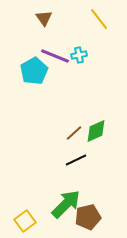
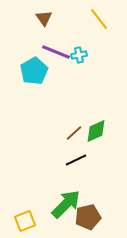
purple line: moved 1 px right, 4 px up
yellow square: rotated 15 degrees clockwise
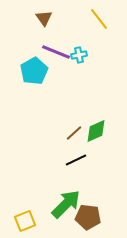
brown pentagon: rotated 20 degrees clockwise
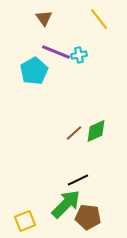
black line: moved 2 px right, 20 px down
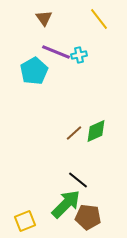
black line: rotated 65 degrees clockwise
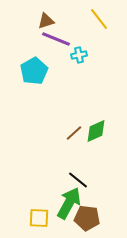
brown triangle: moved 2 px right, 3 px down; rotated 48 degrees clockwise
purple line: moved 13 px up
green arrow: moved 3 px right, 1 px up; rotated 16 degrees counterclockwise
brown pentagon: moved 1 px left, 1 px down
yellow square: moved 14 px right, 3 px up; rotated 25 degrees clockwise
